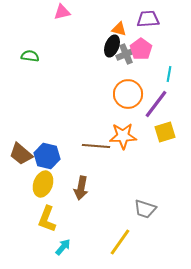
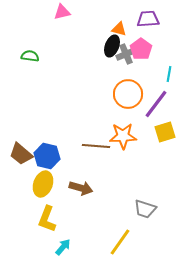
brown arrow: rotated 85 degrees counterclockwise
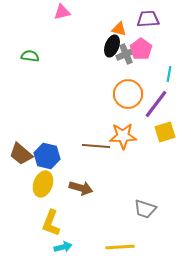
yellow L-shape: moved 4 px right, 4 px down
yellow line: moved 5 px down; rotated 52 degrees clockwise
cyan arrow: rotated 36 degrees clockwise
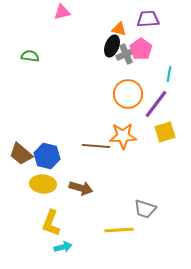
yellow ellipse: rotated 75 degrees clockwise
yellow line: moved 1 px left, 17 px up
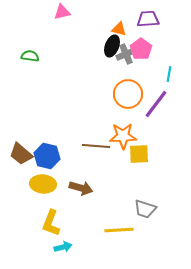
yellow square: moved 26 px left, 22 px down; rotated 15 degrees clockwise
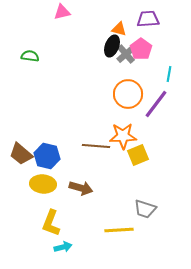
gray cross: rotated 18 degrees counterclockwise
yellow square: moved 1 px left, 1 px down; rotated 20 degrees counterclockwise
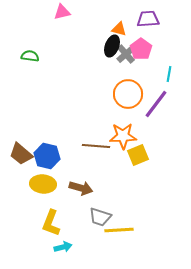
gray trapezoid: moved 45 px left, 8 px down
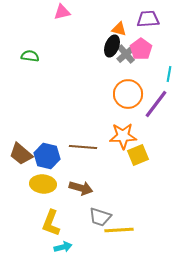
brown line: moved 13 px left, 1 px down
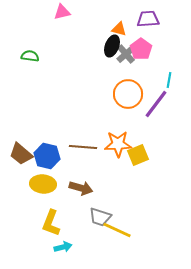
cyan line: moved 6 px down
orange star: moved 5 px left, 8 px down
yellow line: moved 2 px left; rotated 28 degrees clockwise
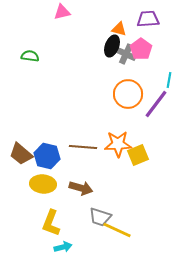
gray cross: rotated 24 degrees counterclockwise
